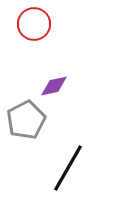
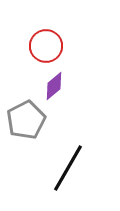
red circle: moved 12 px right, 22 px down
purple diamond: rotated 28 degrees counterclockwise
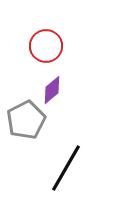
purple diamond: moved 2 px left, 4 px down
black line: moved 2 px left
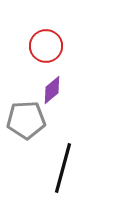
gray pentagon: rotated 24 degrees clockwise
black line: moved 3 px left; rotated 15 degrees counterclockwise
